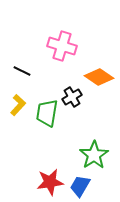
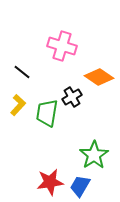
black line: moved 1 px down; rotated 12 degrees clockwise
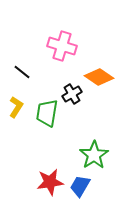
black cross: moved 3 px up
yellow L-shape: moved 2 px left, 2 px down; rotated 10 degrees counterclockwise
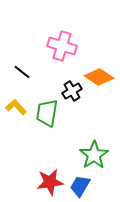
black cross: moved 3 px up
yellow L-shape: rotated 75 degrees counterclockwise
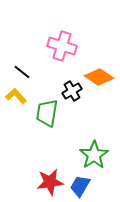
yellow L-shape: moved 11 px up
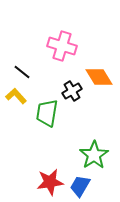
orange diamond: rotated 24 degrees clockwise
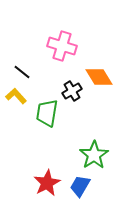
red star: moved 3 px left, 1 px down; rotated 20 degrees counterclockwise
